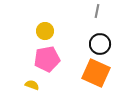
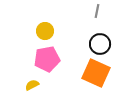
yellow semicircle: rotated 48 degrees counterclockwise
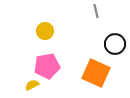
gray line: moved 1 px left; rotated 24 degrees counterclockwise
black circle: moved 15 px right
pink pentagon: moved 7 px down
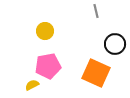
pink pentagon: moved 1 px right
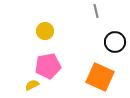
black circle: moved 2 px up
orange square: moved 4 px right, 4 px down
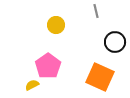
yellow circle: moved 11 px right, 6 px up
pink pentagon: rotated 25 degrees counterclockwise
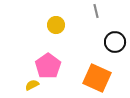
orange square: moved 3 px left, 1 px down
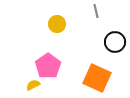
yellow circle: moved 1 px right, 1 px up
yellow semicircle: moved 1 px right
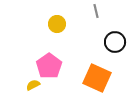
pink pentagon: moved 1 px right
